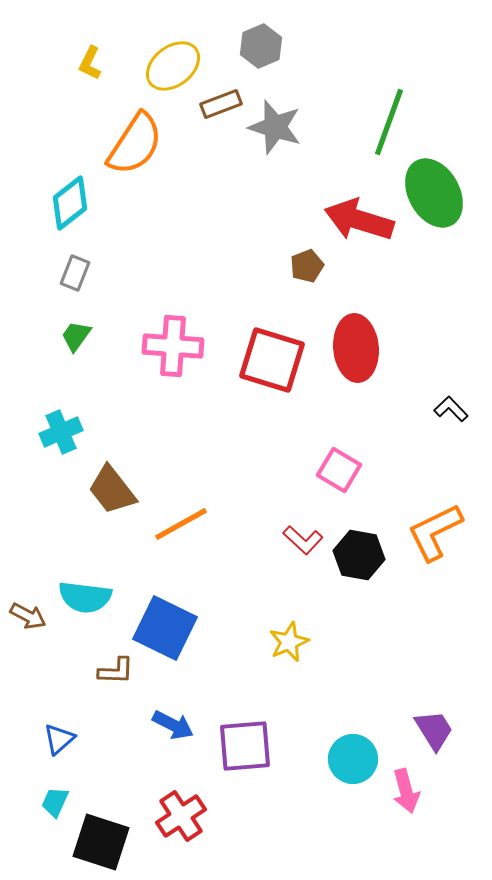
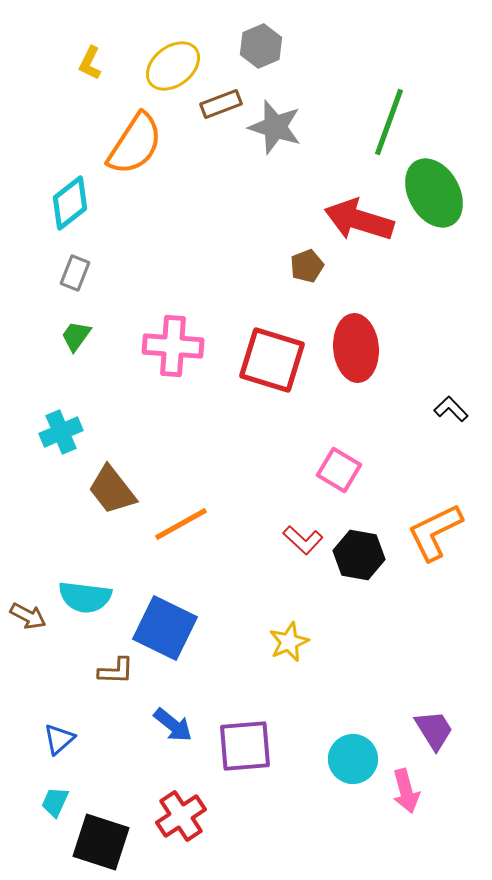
blue arrow: rotated 12 degrees clockwise
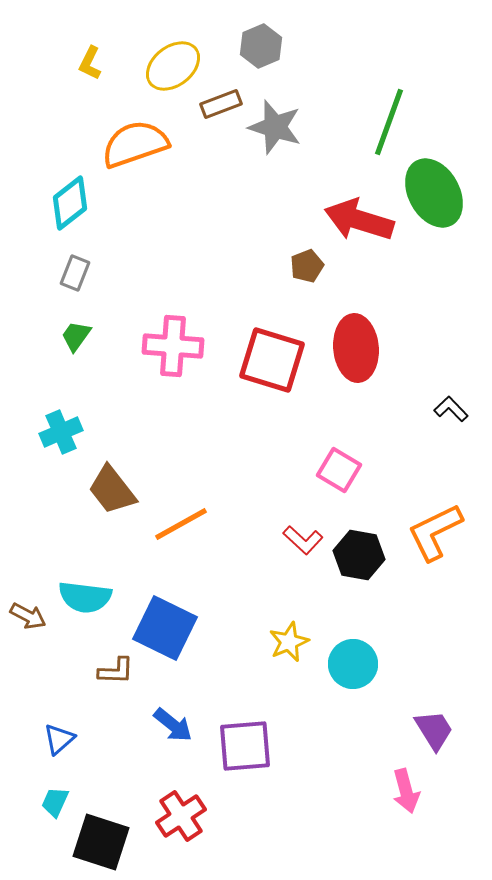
orange semicircle: rotated 142 degrees counterclockwise
cyan circle: moved 95 px up
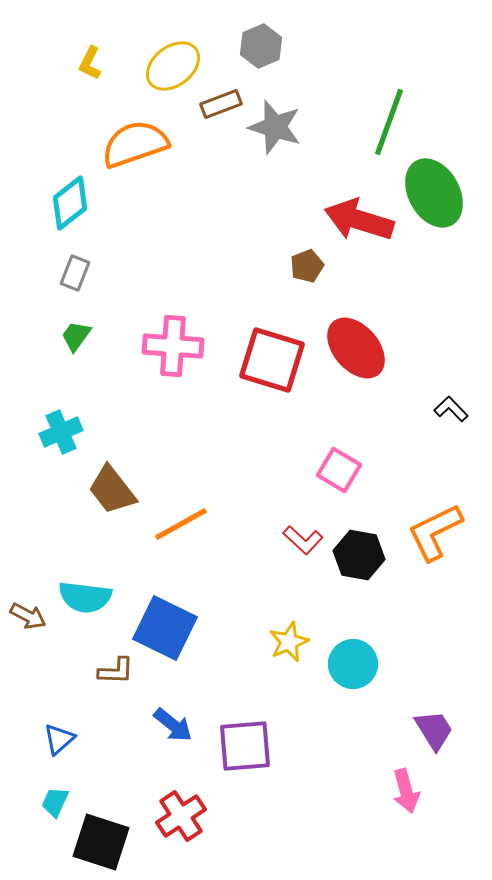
red ellipse: rotated 36 degrees counterclockwise
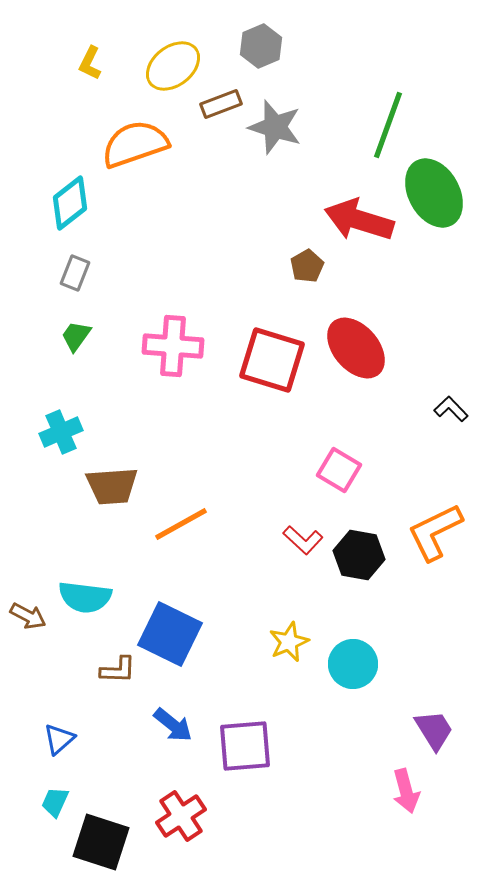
green line: moved 1 px left, 3 px down
brown pentagon: rotated 8 degrees counterclockwise
brown trapezoid: moved 4 px up; rotated 56 degrees counterclockwise
blue square: moved 5 px right, 6 px down
brown L-shape: moved 2 px right, 1 px up
